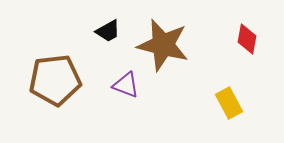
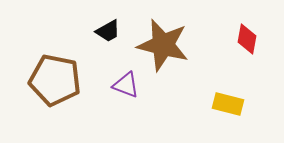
brown pentagon: rotated 18 degrees clockwise
yellow rectangle: moved 1 px left, 1 px down; rotated 48 degrees counterclockwise
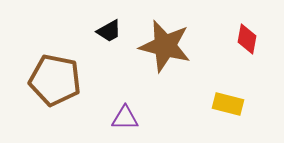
black trapezoid: moved 1 px right
brown star: moved 2 px right, 1 px down
purple triangle: moved 1 px left, 33 px down; rotated 20 degrees counterclockwise
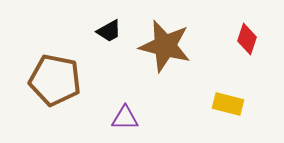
red diamond: rotated 8 degrees clockwise
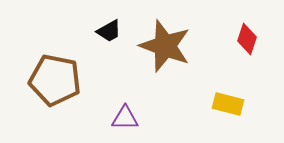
brown star: rotated 6 degrees clockwise
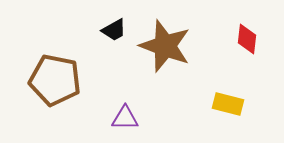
black trapezoid: moved 5 px right, 1 px up
red diamond: rotated 12 degrees counterclockwise
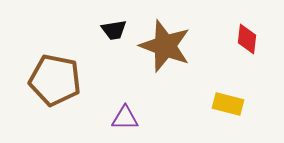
black trapezoid: rotated 20 degrees clockwise
